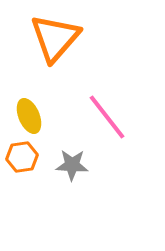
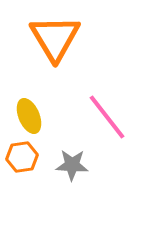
orange triangle: rotated 12 degrees counterclockwise
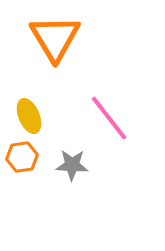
pink line: moved 2 px right, 1 px down
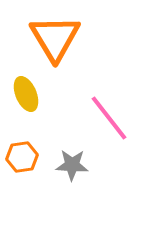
yellow ellipse: moved 3 px left, 22 px up
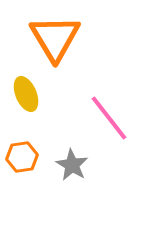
gray star: rotated 28 degrees clockwise
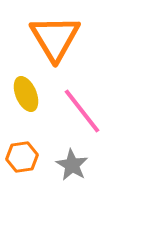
pink line: moved 27 px left, 7 px up
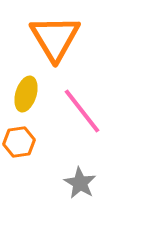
yellow ellipse: rotated 40 degrees clockwise
orange hexagon: moved 3 px left, 15 px up
gray star: moved 8 px right, 18 px down
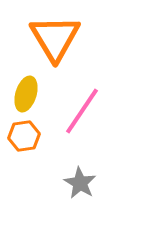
pink line: rotated 72 degrees clockwise
orange hexagon: moved 5 px right, 6 px up
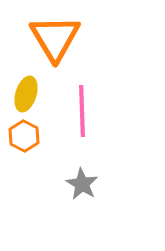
pink line: rotated 36 degrees counterclockwise
orange hexagon: rotated 24 degrees counterclockwise
gray star: moved 2 px right, 1 px down
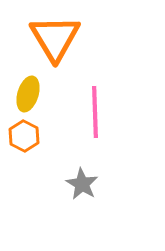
yellow ellipse: moved 2 px right
pink line: moved 13 px right, 1 px down
